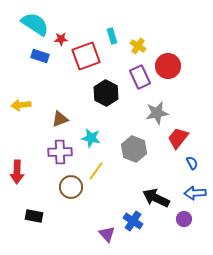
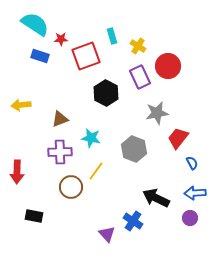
purple circle: moved 6 px right, 1 px up
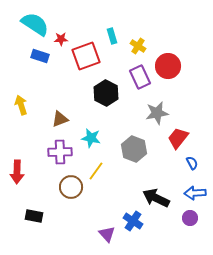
yellow arrow: rotated 78 degrees clockwise
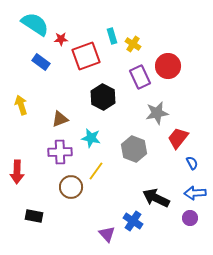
yellow cross: moved 5 px left, 2 px up
blue rectangle: moved 1 px right, 6 px down; rotated 18 degrees clockwise
black hexagon: moved 3 px left, 4 px down
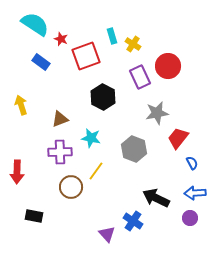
red star: rotated 24 degrees clockwise
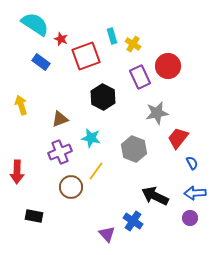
purple cross: rotated 20 degrees counterclockwise
black arrow: moved 1 px left, 2 px up
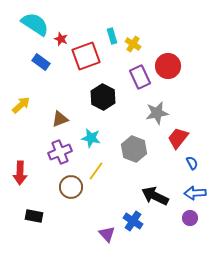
yellow arrow: rotated 66 degrees clockwise
red arrow: moved 3 px right, 1 px down
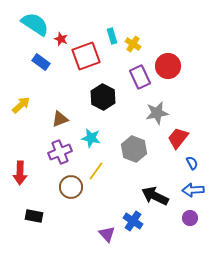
blue arrow: moved 2 px left, 3 px up
